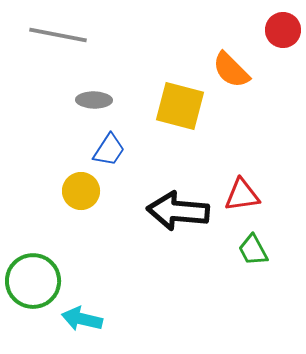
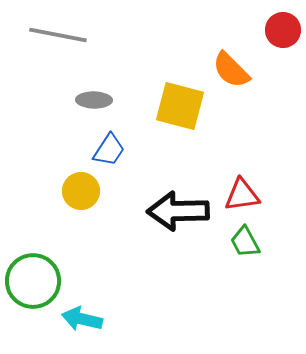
black arrow: rotated 6 degrees counterclockwise
green trapezoid: moved 8 px left, 8 px up
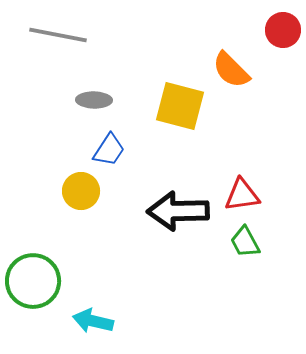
cyan arrow: moved 11 px right, 2 px down
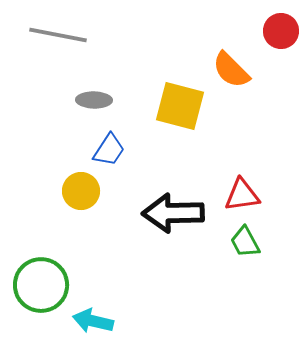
red circle: moved 2 px left, 1 px down
black arrow: moved 5 px left, 2 px down
green circle: moved 8 px right, 4 px down
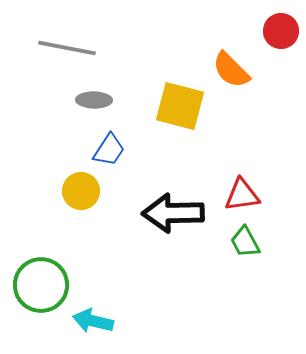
gray line: moved 9 px right, 13 px down
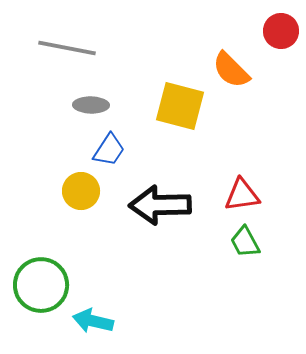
gray ellipse: moved 3 px left, 5 px down
black arrow: moved 13 px left, 8 px up
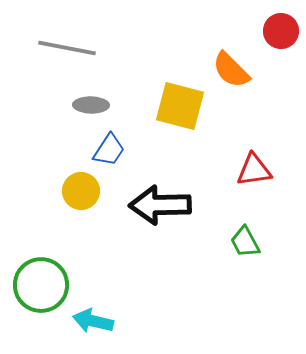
red triangle: moved 12 px right, 25 px up
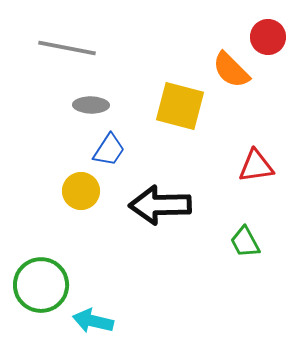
red circle: moved 13 px left, 6 px down
red triangle: moved 2 px right, 4 px up
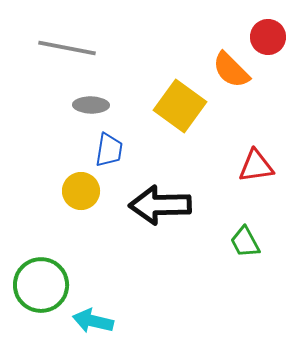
yellow square: rotated 21 degrees clockwise
blue trapezoid: rotated 24 degrees counterclockwise
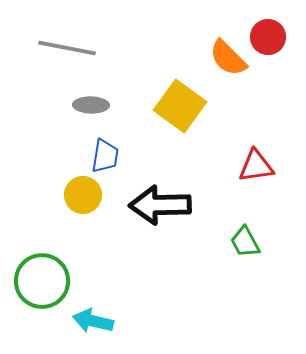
orange semicircle: moved 3 px left, 12 px up
blue trapezoid: moved 4 px left, 6 px down
yellow circle: moved 2 px right, 4 px down
green circle: moved 1 px right, 4 px up
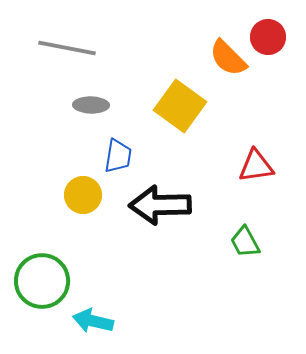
blue trapezoid: moved 13 px right
